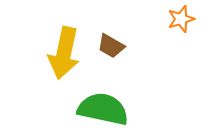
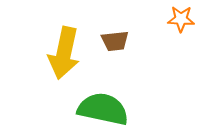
orange star: rotated 20 degrees clockwise
brown trapezoid: moved 4 px right, 5 px up; rotated 36 degrees counterclockwise
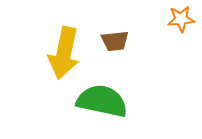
orange star: rotated 8 degrees counterclockwise
green semicircle: moved 1 px left, 8 px up
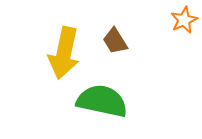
orange star: moved 3 px right, 1 px down; rotated 20 degrees counterclockwise
brown trapezoid: rotated 64 degrees clockwise
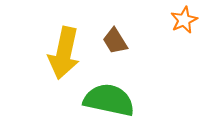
green semicircle: moved 7 px right, 1 px up
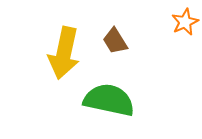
orange star: moved 1 px right, 2 px down
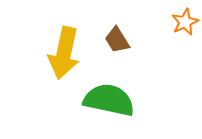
brown trapezoid: moved 2 px right, 1 px up
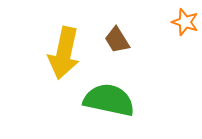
orange star: rotated 28 degrees counterclockwise
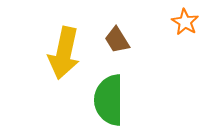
orange star: rotated 12 degrees clockwise
green semicircle: rotated 102 degrees counterclockwise
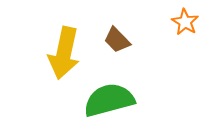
brown trapezoid: rotated 12 degrees counterclockwise
green semicircle: rotated 75 degrees clockwise
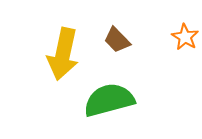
orange star: moved 15 px down
yellow arrow: moved 1 px left, 1 px down
